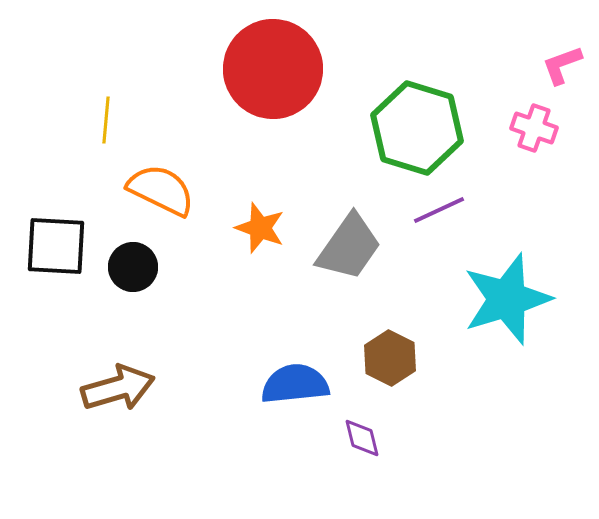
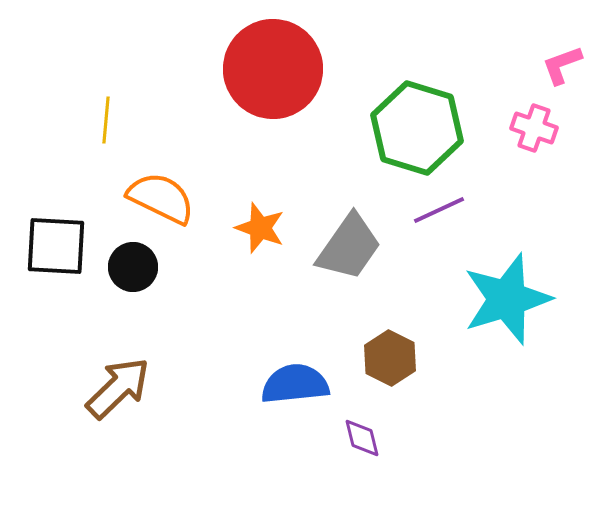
orange semicircle: moved 8 px down
brown arrow: rotated 28 degrees counterclockwise
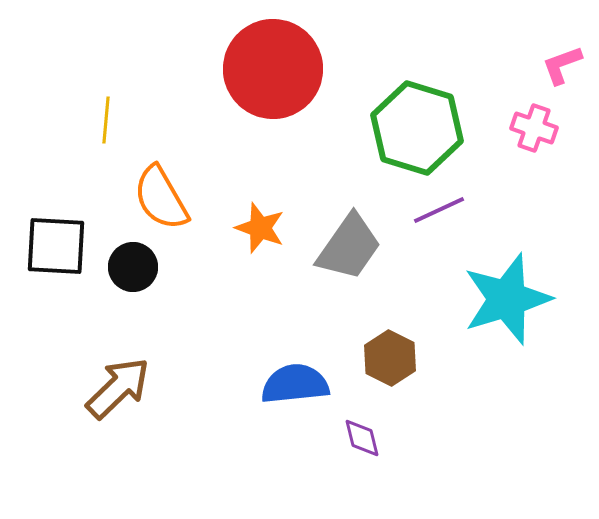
orange semicircle: rotated 146 degrees counterclockwise
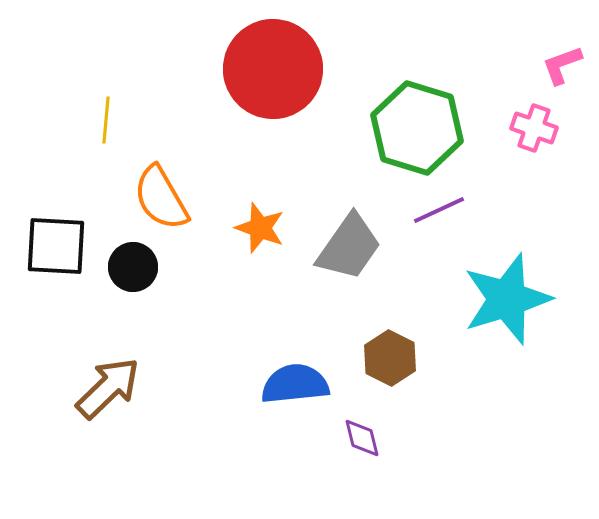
brown arrow: moved 10 px left
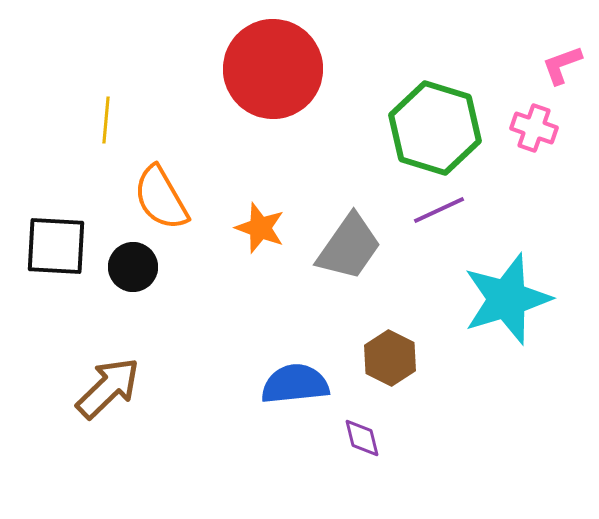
green hexagon: moved 18 px right
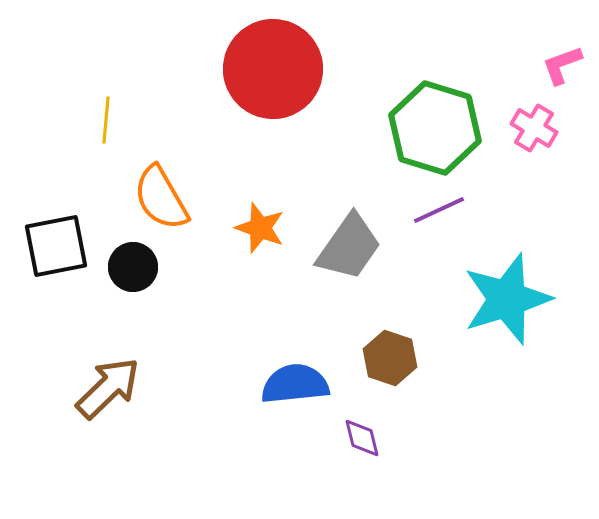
pink cross: rotated 12 degrees clockwise
black square: rotated 14 degrees counterclockwise
brown hexagon: rotated 8 degrees counterclockwise
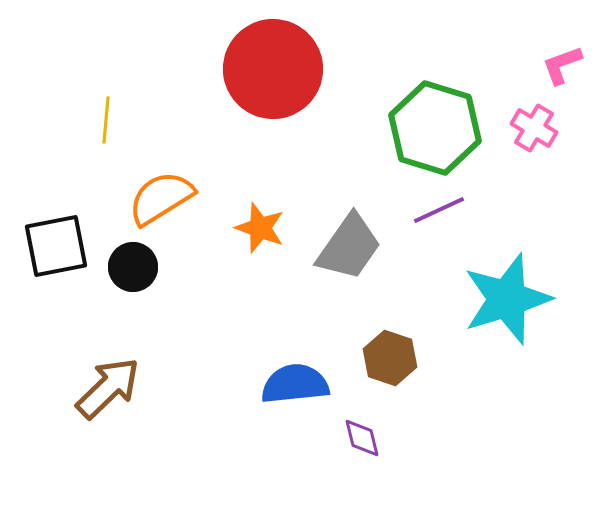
orange semicircle: rotated 88 degrees clockwise
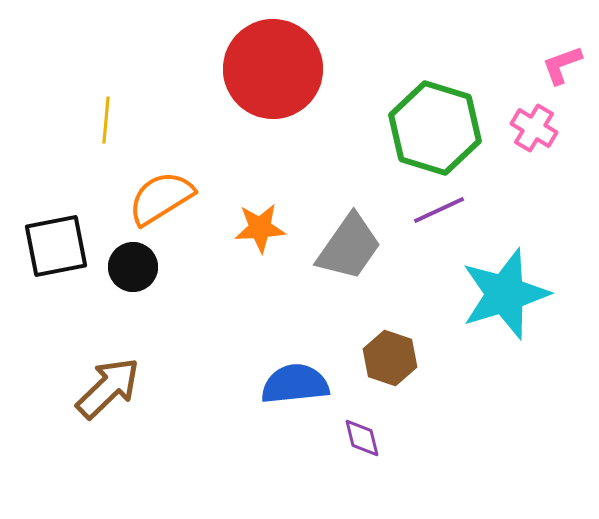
orange star: rotated 24 degrees counterclockwise
cyan star: moved 2 px left, 5 px up
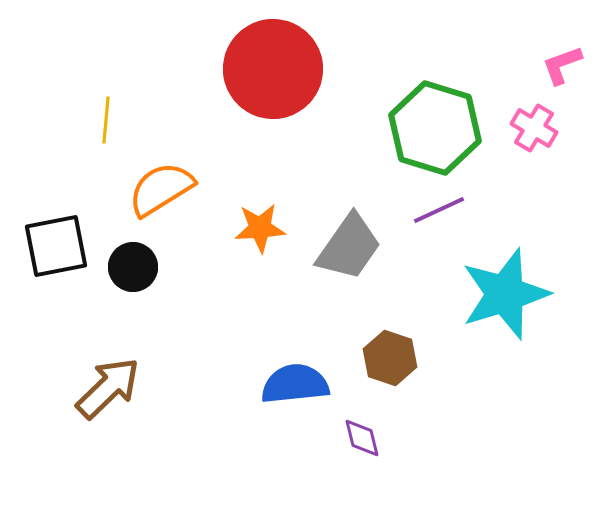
orange semicircle: moved 9 px up
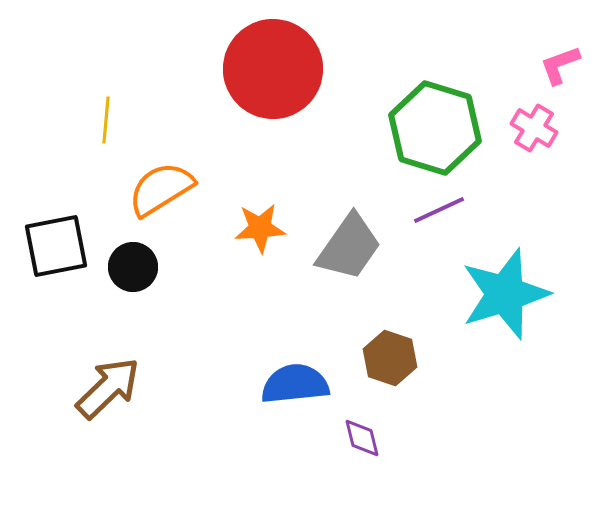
pink L-shape: moved 2 px left
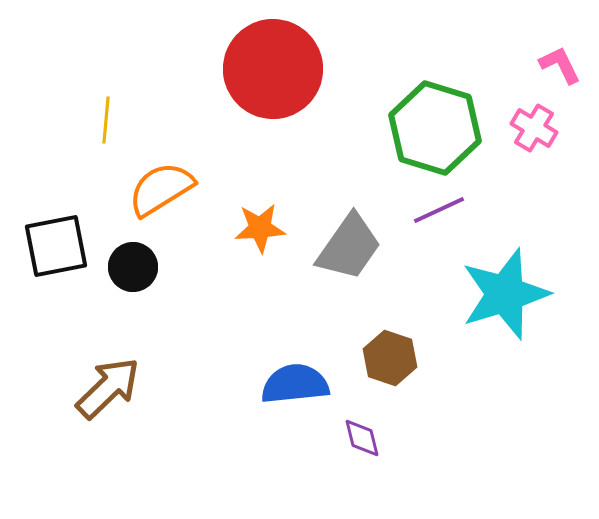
pink L-shape: rotated 84 degrees clockwise
